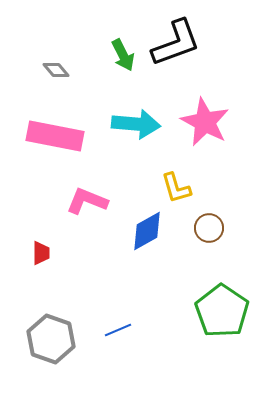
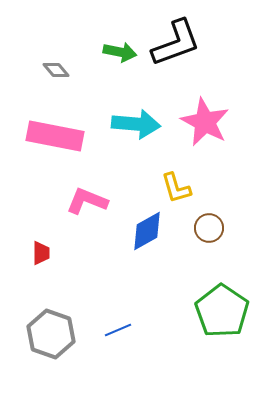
green arrow: moved 3 px left, 3 px up; rotated 52 degrees counterclockwise
gray hexagon: moved 5 px up
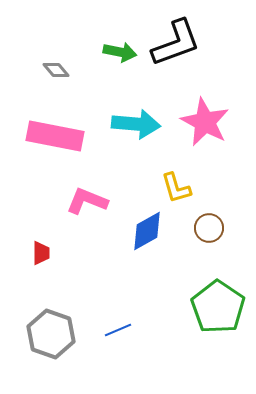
green pentagon: moved 4 px left, 4 px up
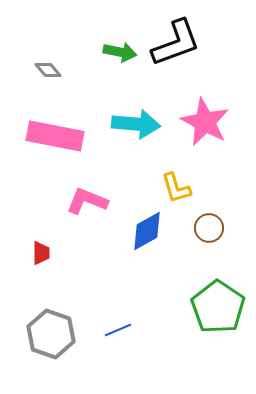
gray diamond: moved 8 px left
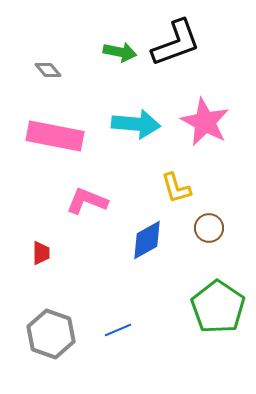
blue diamond: moved 9 px down
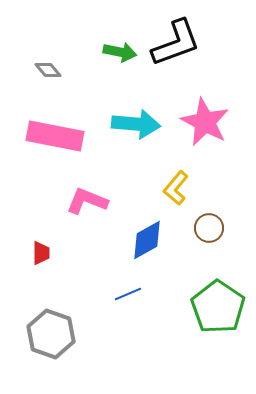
yellow L-shape: rotated 56 degrees clockwise
blue line: moved 10 px right, 36 px up
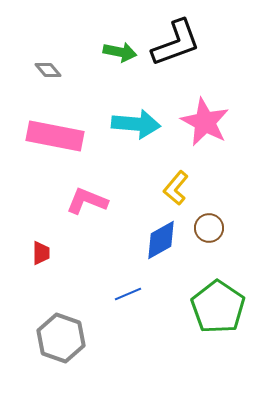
blue diamond: moved 14 px right
gray hexagon: moved 10 px right, 4 px down
